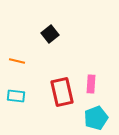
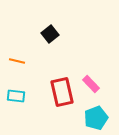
pink rectangle: rotated 48 degrees counterclockwise
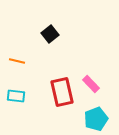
cyan pentagon: moved 1 px down
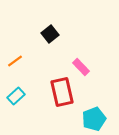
orange line: moved 2 px left; rotated 49 degrees counterclockwise
pink rectangle: moved 10 px left, 17 px up
cyan rectangle: rotated 48 degrees counterclockwise
cyan pentagon: moved 2 px left
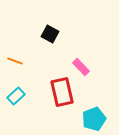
black square: rotated 24 degrees counterclockwise
orange line: rotated 56 degrees clockwise
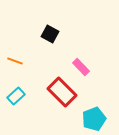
red rectangle: rotated 32 degrees counterclockwise
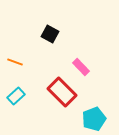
orange line: moved 1 px down
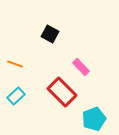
orange line: moved 2 px down
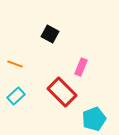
pink rectangle: rotated 66 degrees clockwise
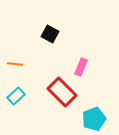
orange line: rotated 14 degrees counterclockwise
